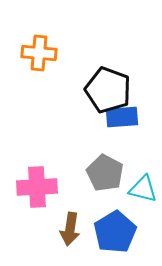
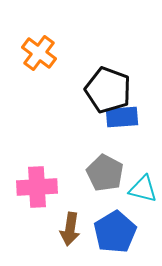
orange cross: rotated 32 degrees clockwise
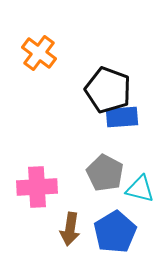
cyan triangle: moved 3 px left
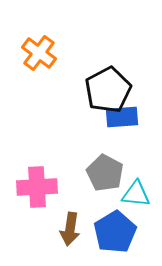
black pentagon: rotated 24 degrees clockwise
cyan triangle: moved 4 px left, 5 px down; rotated 8 degrees counterclockwise
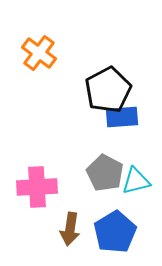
cyan triangle: moved 13 px up; rotated 20 degrees counterclockwise
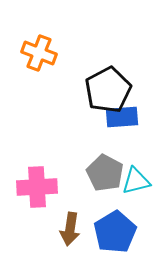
orange cross: rotated 16 degrees counterclockwise
